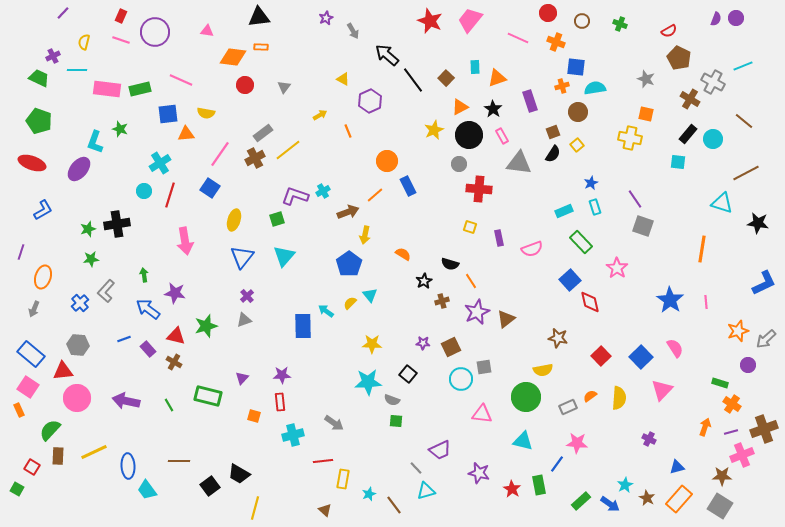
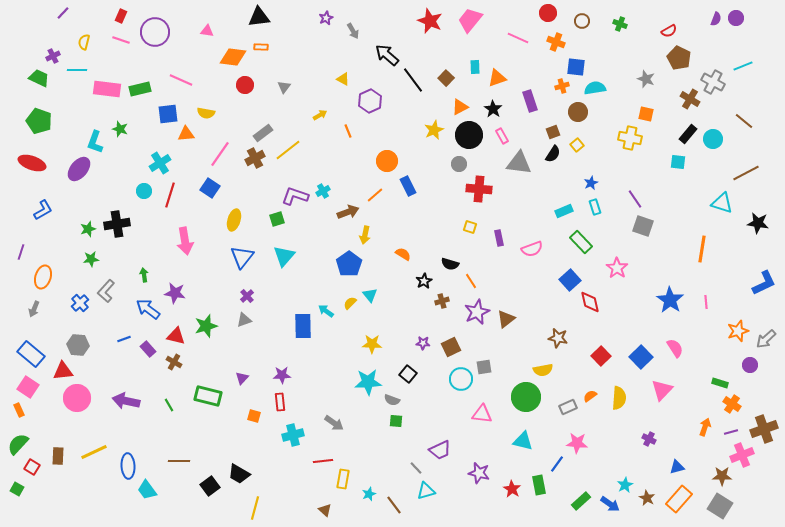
purple circle at (748, 365): moved 2 px right
green semicircle at (50, 430): moved 32 px left, 14 px down
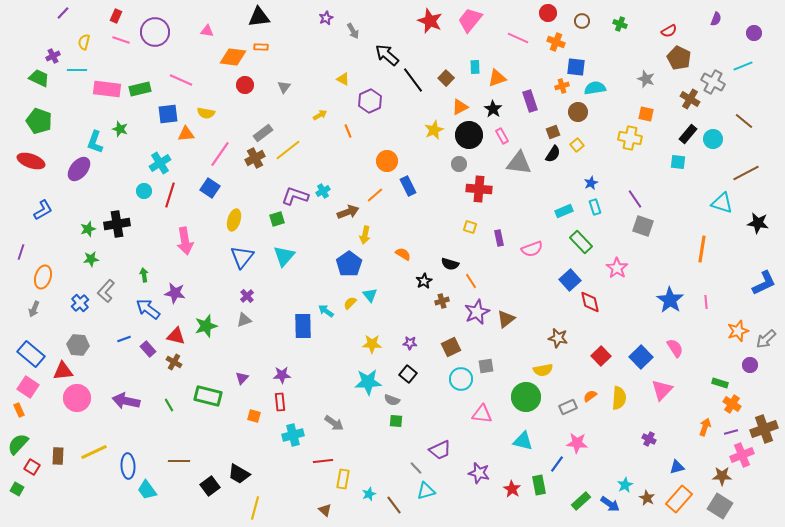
red rectangle at (121, 16): moved 5 px left
purple circle at (736, 18): moved 18 px right, 15 px down
red ellipse at (32, 163): moved 1 px left, 2 px up
purple star at (423, 343): moved 13 px left
gray square at (484, 367): moved 2 px right, 1 px up
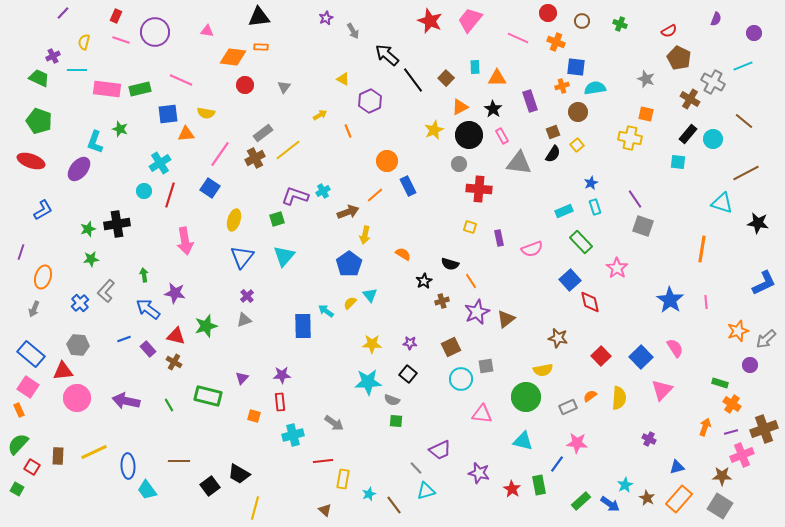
orange triangle at (497, 78): rotated 18 degrees clockwise
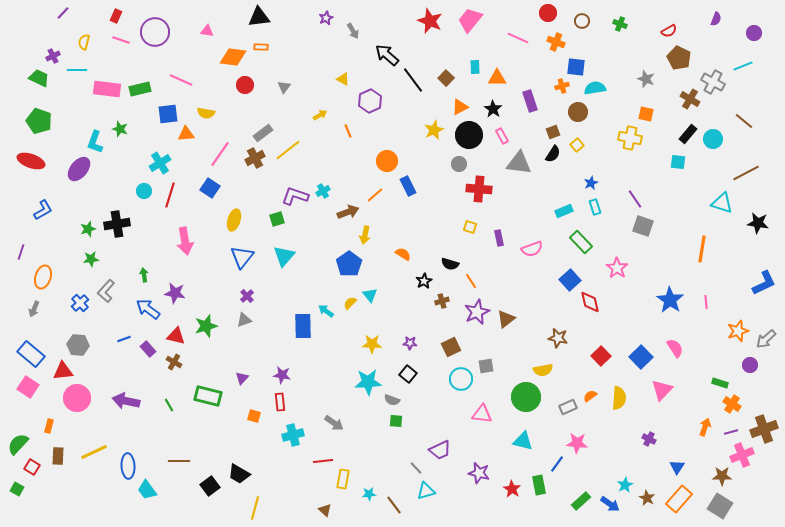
purple star at (282, 375): rotated 12 degrees clockwise
orange rectangle at (19, 410): moved 30 px right, 16 px down; rotated 40 degrees clockwise
blue triangle at (677, 467): rotated 42 degrees counterclockwise
cyan star at (369, 494): rotated 16 degrees clockwise
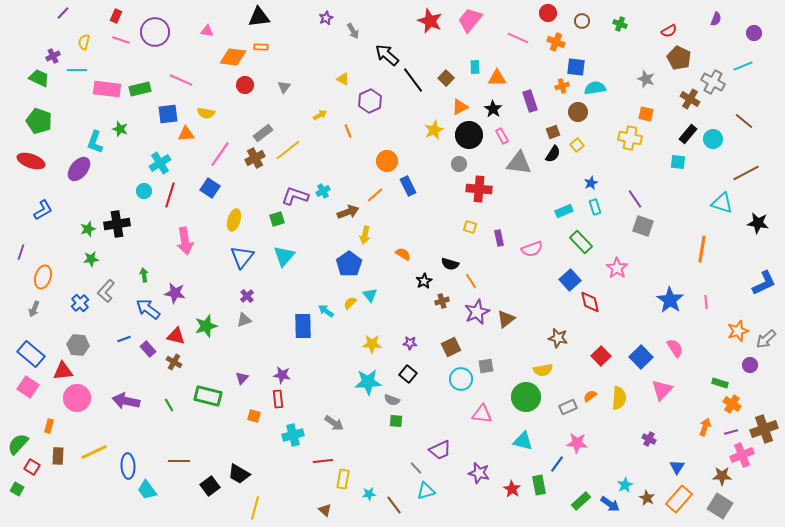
red rectangle at (280, 402): moved 2 px left, 3 px up
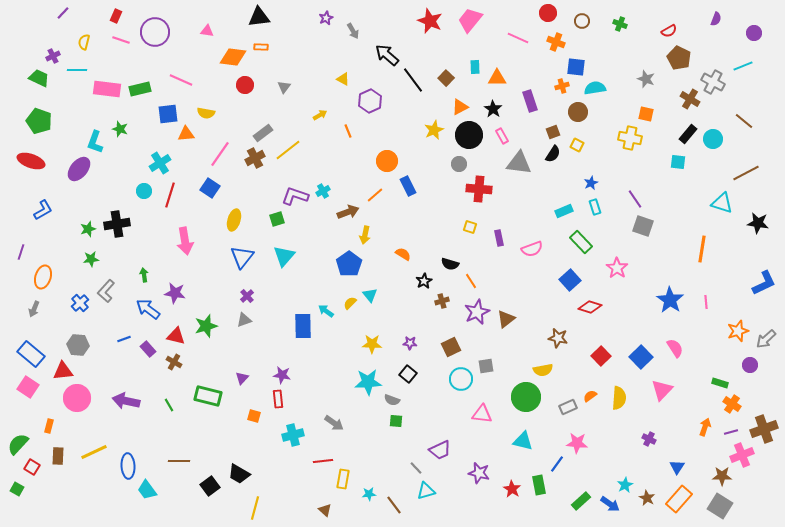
yellow square at (577, 145): rotated 24 degrees counterclockwise
red diamond at (590, 302): moved 5 px down; rotated 60 degrees counterclockwise
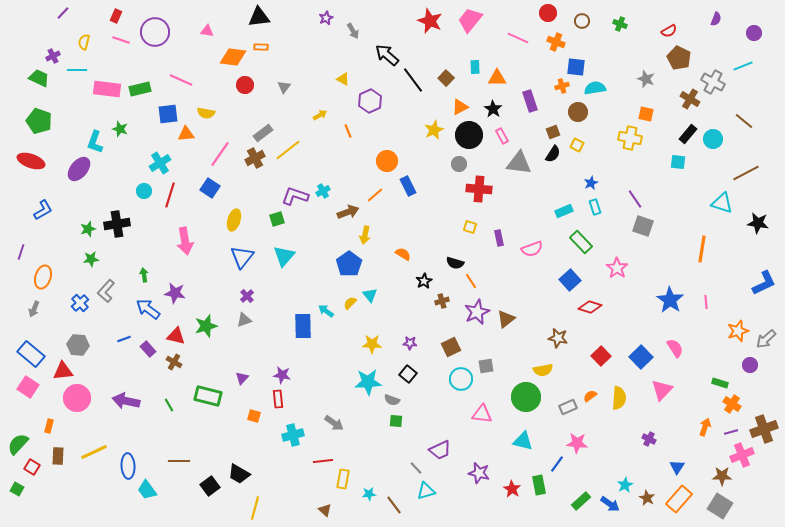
black semicircle at (450, 264): moved 5 px right, 1 px up
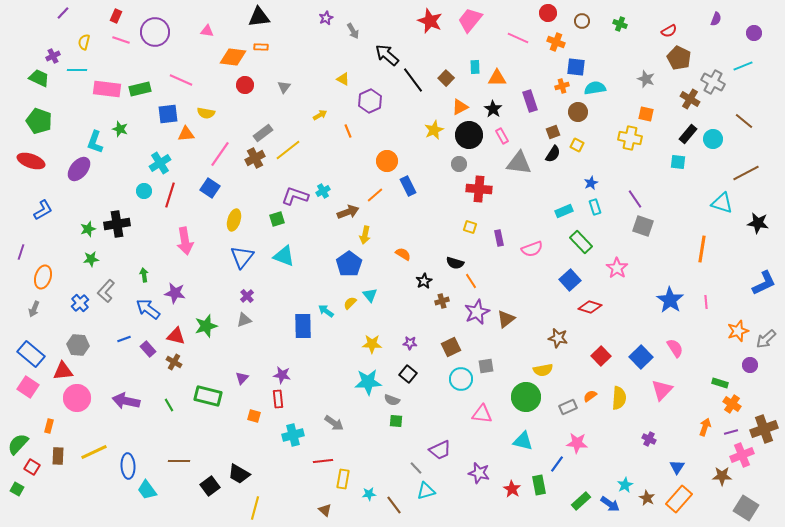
cyan triangle at (284, 256): rotated 50 degrees counterclockwise
gray square at (720, 506): moved 26 px right, 2 px down
